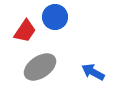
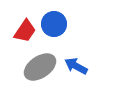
blue circle: moved 1 px left, 7 px down
blue arrow: moved 17 px left, 6 px up
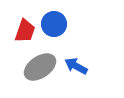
red trapezoid: rotated 15 degrees counterclockwise
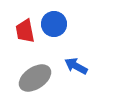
red trapezoid: rotated 150 degrees clockwise
gray ellipse: moved 5 px left, 11 px down
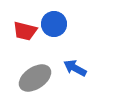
red trapezoid: rotated 65 degrees counterclockwise
blue arrow: moved 1 px left, 2 px down
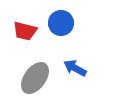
blue circle: moved 7 px right, 1 px up
gray ellipse: rotated 20 degrees counterclockwise
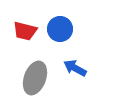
blue circle: moved 1 px left, 6 px down
gray ellipse: rotated 16 degrees counterclockwise
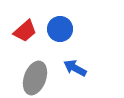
red trapezoid: rotated 55 degrees counterclockwise
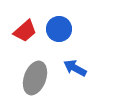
blue circle: moved 1 px left
